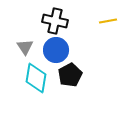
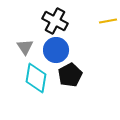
black cross: rotated 15 degrees clockwise
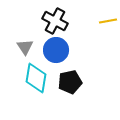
black pentagon: moved 7 px down; rotated 15 degrees clockwise
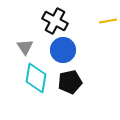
blue circle: moved 7 px right
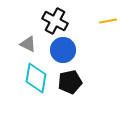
gray triangle: moved 3 px right, 3 px up; rotated 30 degrees counterclockwise
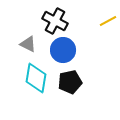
yellow line: rotated 18 degrees counterclockwise
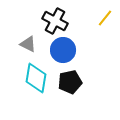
yellow line: moved 3 px left, 3 px up; rotated 24 degrees counterclockwise
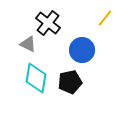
black cross: moved 7 px left, 2 px down; rotated 10 degrees clockwise
blue circle: moved 19 px right
